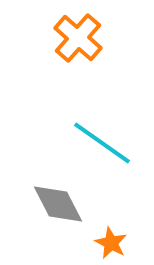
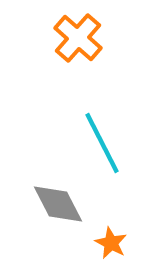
cyan line: rotated 28 degrees clockwise
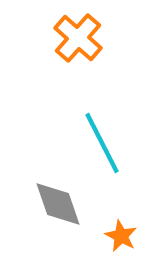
gray diamond: rotated 8 degrees clockwise
orange star: moved 10 px right, 7 px up
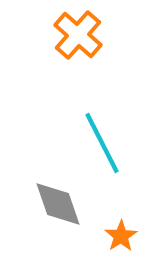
orange cross: moved 3 px up
orange star: rotated 12 degrees clockwise
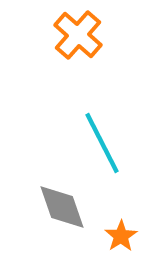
gray diamond: moved 4 px right, 3 px down
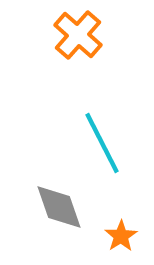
gray diamond: moved 3 px left
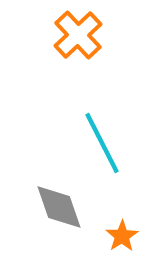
orange cross: rotated 6 degrees clockwise
orange star: moved 1 px right
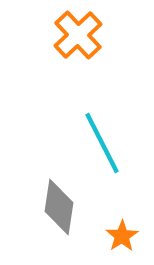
gray diamond: rotated 28 degrees clockwise
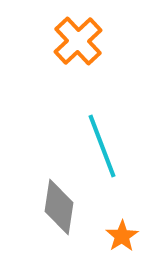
orange cross: moved 6 px down
cyan line: moved 3 px down; rotated 6 degrees clockwise
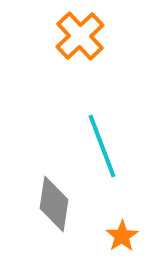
orange cross: moved 2 px right, 5 px up
gray diamond: moved 5 px left, 3 px up
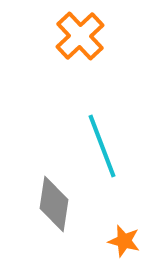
orange star: moved 2 px right, 5 px down; rotated 24 degrees counterclockwise
